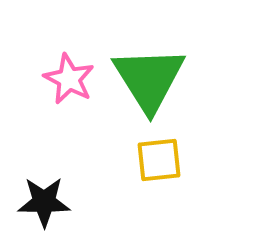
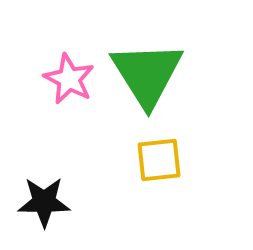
green triangle: moved 2 px left, 5 px up
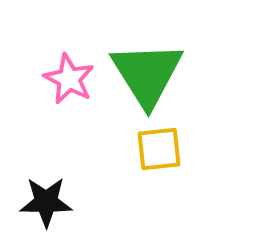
yellow square: moved 11 px up
black star: moved 2 px right
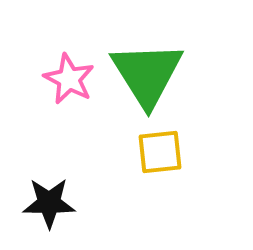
yellow square: moved 1 px right, 3 px down
black star: moved 3 px right, 1 px down
